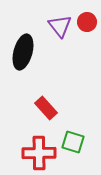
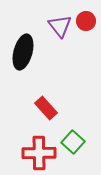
red circle: moved 1 px left, 1 px up
green square: rotated 25 degrees clockwise
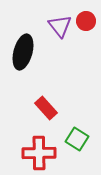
green square: moved 4 px right, 3 px up; rotated 10 degrees counterclockwise
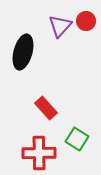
purple triangle: rotated 20 degrees clockwise
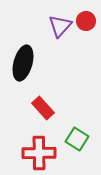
black ellipse: moved 11 px down
red rectangle: moved 3 px left
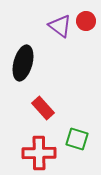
purple triangle: rotated 35 degrees counterclockwise
green square: rotated 15 degrees counterclockwise
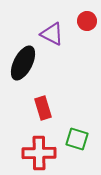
red circle: moved 1 px right
purple triangle: moved 8 px left, 8 px down; rotated 10 degrees counterclockwise
black ellipse: rotated 12 degrees clockwise
red rectangle: rotated 25 degrees clockwise
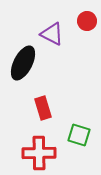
green square: moved 2 px right, 4 px up
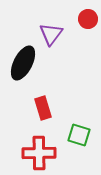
red circle: moved 1 px right, 2 px up
purple triangle: moved 1 px left; rotated 40 degrees clockwise
